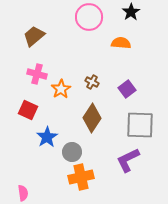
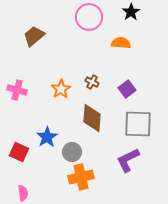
pink cross: moved 20 px left, 16 px down
red square: moved 9 px left, 42 px down
brown diamond: rotated 28 degrees counterclockwise
gray square: moved 2 px left, 1 px up
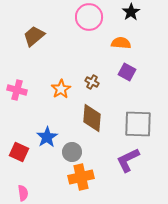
purple square: moved 17 px up; rotated 24 degrees counterclockwise
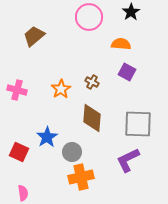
orange semicircle: moved 1 px down
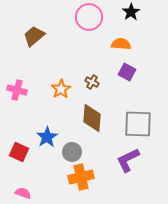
pink semicircle: rotated 63 degrees counterclockwise
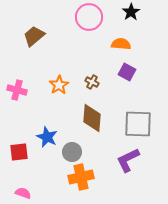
orange star: moved 2 px left, 4 px up
blue star: rotated 15 degrees counterclockwise
red square: rotated 30 degrees counterclockwise
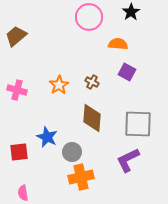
brown trapezoid: moved 18 px left
orange semicircle: moved 3 px left
pink semicircle: rotated 119 degrees counterclockwise
